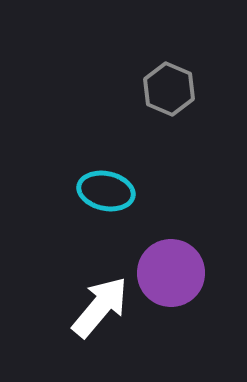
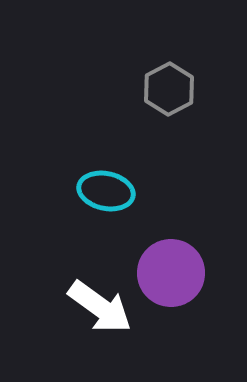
gray hexagon: rotated 9 degrees clockwise
white arrow: rotated 86 degrees clockwise
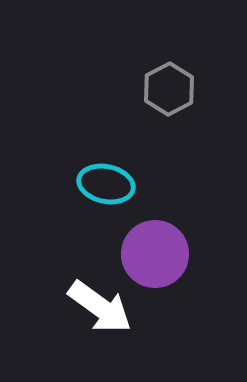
cyan ellipse: moved 7 px up
purple circle: moved 16 px left, 19 px up
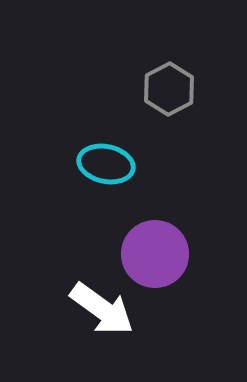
cyan ellipse: moved 20 px up
white arrow: moved 2 px right, 2 px down
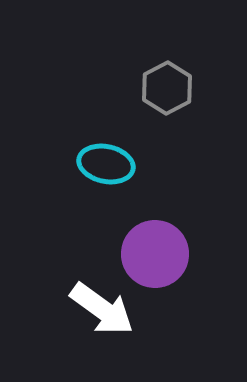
gray hexagon: moved 2 px left, 1 px up
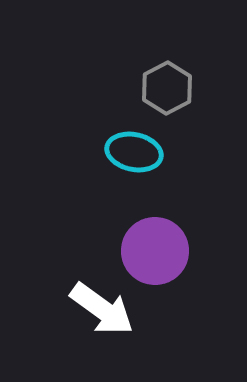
cyan ellipse: moved 28 px right, 12 px up
purple circle: moved 3 px up
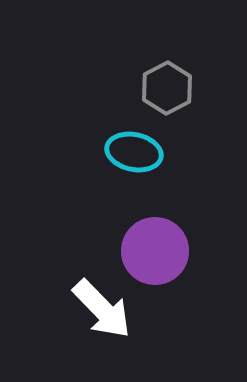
white arrow: rotated 10 degrees clockwise
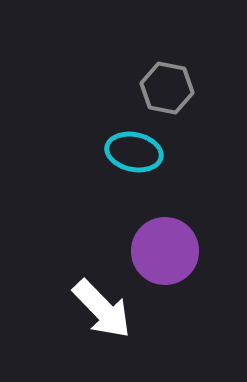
gray hexagon: rotated 21 degrees counterclockwise
purple circle: moved 10 px right
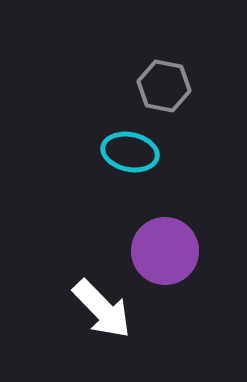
gray hexagon: moved 3 px left, 2 px up
cyan ellipse: moved 4 px left
